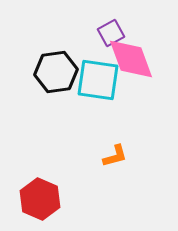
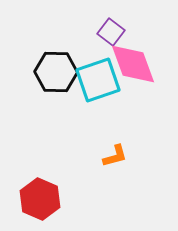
purple square: moved 1 px up; rotated 24 degrees counterclockwise
pink diamond: moved 2 px right, 5 px down
black hexagon: rotated 9 degrees clockwise
cyan square: rotated 27 degrees counterclockwise
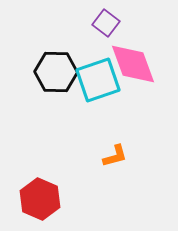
purple square: moved 5 px left, 9 px up
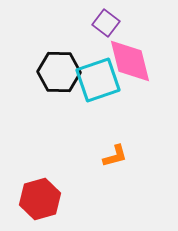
pink diamond: moved 3 px left, 3 px up; rotated 6 degrees clockwise
black hexagon: moved 3 px right
red hexagon: rotated 21 degrees clockwise
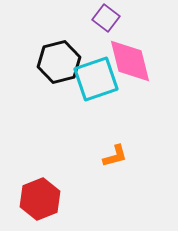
purple square: moved 5 px up
black hexagon: moved 10 px up; rotated 15 degrees counterclockwise
cyan square: moved 2 px left, 1 px up
red hexagon: rotated 6 degrees counterclockwise
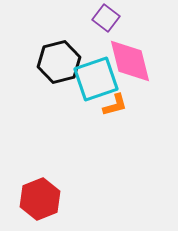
orange L-shape: moved 51 px up
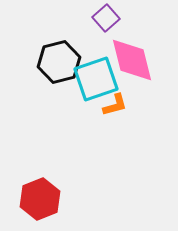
purple square: rotated 12 degrees clockwise
pink diamond: moved 2 px right, 1 px up
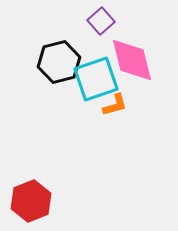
purple square: moved 5 px left, 3 px down
red hexagon: moved 9 px left, 2 px down
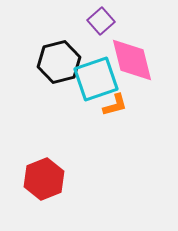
red hexagon: moved 13 px right, 22 px up
